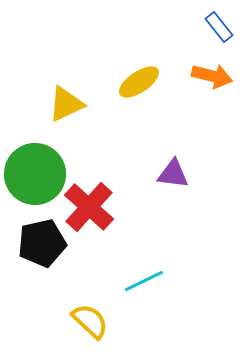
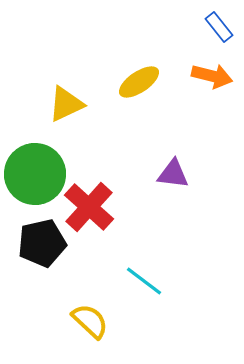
cyan line: rotated 63 degrees clockwise
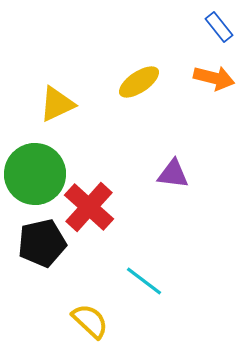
orange arrow: moved 2 px right, 2 px down
yellow triangle: moved 9 px left
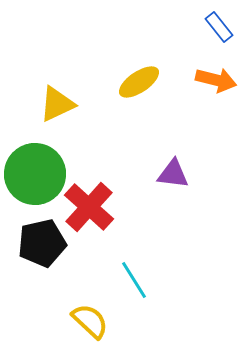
orange arrow: moved 2 px right, 2 px down
cyan line: moved 10 px left, 1 px up; rotated 21 degrees clockwise
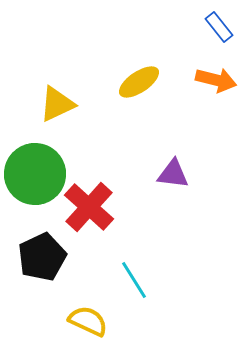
black pentagon: moved 14 px down; rotated 12 degrees counterclockwise
yellow semicircle: moved 2 px left; rotated 18 degrees counterclockwise
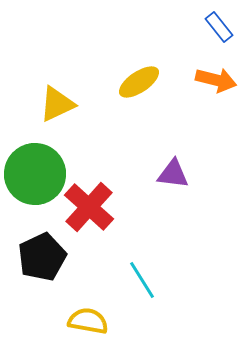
cyan line: moved 8 px right
yellow semicircle: rotated 15 degrees counterclockwise
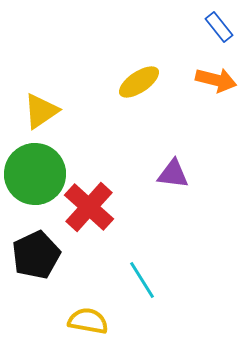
yellow triangle: moved 16 px left, 7 px down; rotated 9 degrees counterclockwise
black pentagon: moved 6 px left, 2 px up
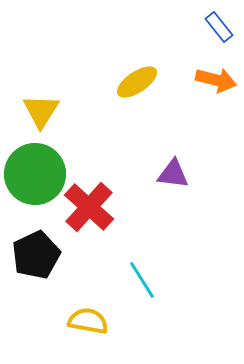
yellow ellipse: moved 2 px left
yellow triangle: rotated 24 degrees counterclockwise
